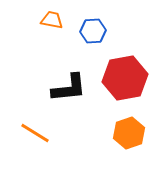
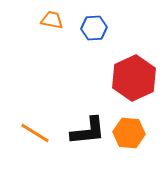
blue hexagon: moved 1 px right, 3 px up
red hexagon: moved 9 px right; rotated 15 degrees counterclockwise
black L-shape: moved 19 px right, 43 px down
orange hexagon: rotated 24 degrees clockwise
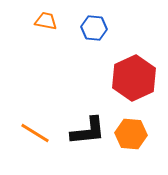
orange trapezoid: moved 6 px left, 1 px down
blue hexagon: rotated 10 degrees clockwise
orange hexagon: moved 2 px right, 1 px down
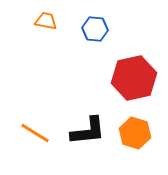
blue hexagon: moved 1 px right, 1 px down
red hexagon: rotated 12 degrees clockwise
orange hexagon: moved 4 px right, 1 px up; rotated 12 degrees clockwise
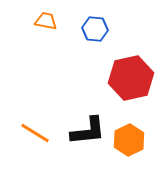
red hexagon: moved 3 px left
orange hexagon: moved 6 px left, 7 px down; rotated 16 degrees clockwise
